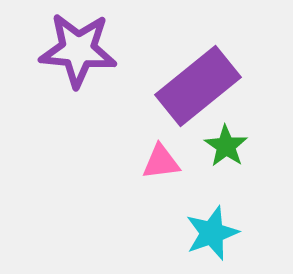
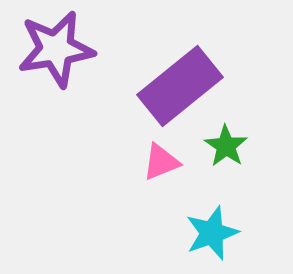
purple star: moved 22 px left, 1 px up; rotated 14 degrees counterclockwise
purple rectangle: moved 18 px left
pink triangle: rotated 15 degrees counterclockwise
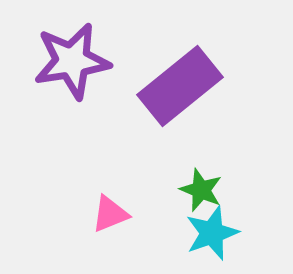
purple star: moved 16 px right, 12 px down
green star: moved 25 px left, 44 px down; rotated 12 degrees counterclockwise
pink triangle: moved 51 px left, 52 px down
